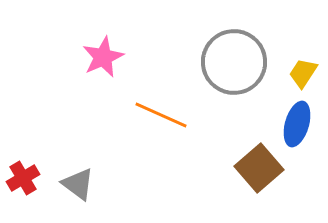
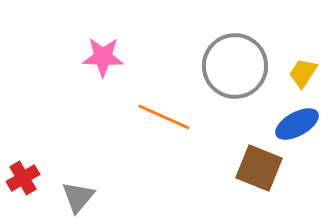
pink star: rotated 27 degrees clockwise
gray circle: moved 1 px right, 4 px down
orange line: moved 3 px right, 2 px down
blue ellipse: rotated 45 degrees clockwise
brown square: rotated 27 degrees counterclockwise
gray triangle: moved 13 px down; rotated 33 degrees clockwise
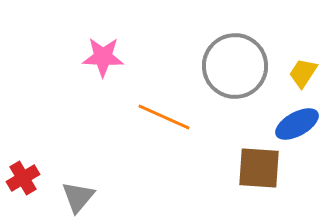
brown square: rotated 18 degrees counterclockwise
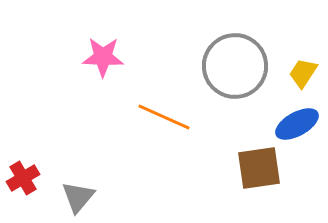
brown square: rotated 12 degrees counterclockwise
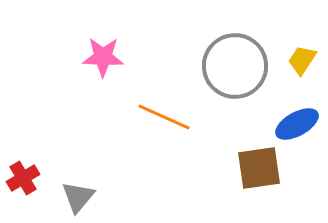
yellow trapezoid: moved 1 px left, 13 px up
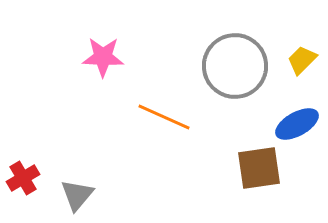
yellow trapezoid: rotated 12 degrees clockwise
gray triangle: moved 1 px left, 2 px up
